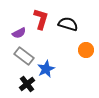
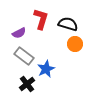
orange circle: moved 11 px left, 6 px up
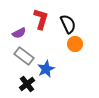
black semicircle: rotated 48 degrees clockwise
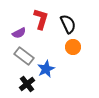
orange circle: moved 2 px left, 3 px down
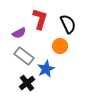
red L-shape: moved 1 px left
orange circle: moved 13 px left, 1 px up
black cross: moved 1 px up
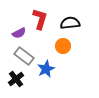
black semicircle: moved 2 px right, 1 px up; rotated 72 degrees counterclockwise
orange circle: moved 3 px right
black cross: moved 11 px left, 4 px up
